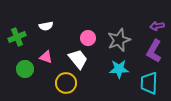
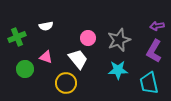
cyan star: moved 1 px left, 1 px down
cyan trapezoid: rotated 15 degrees counterclockwise
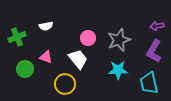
yellow circle: moved 1 px left, 1 px down
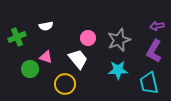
green circle: moved 5 px right
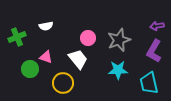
yellow circle: moved 2 px left, 1 px up
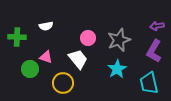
green cross: rotated 24 degrees clockwise
cyan star: moved 1 px left, 1 px up; rotated 30 degrees counterclockwise
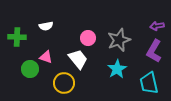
yellow circle: moved 1 px right
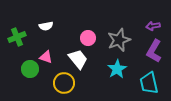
purple arrow: moved 4 px left
green cross: rotated 24 degrees counterclockwise
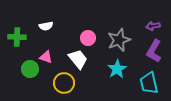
green cross: rotated 24 degrees clockwise
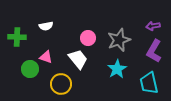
yellow circle: moved 3 px left, 1 px down
